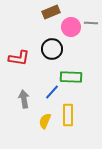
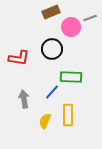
gray line: moved 1 px left, 5 px up; rotated 24 degrees counterclockwise
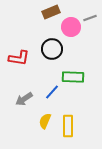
green rectangle: moved 2 px right
gray arrow: rotated 114 degrees counterclockwise
yellow rectangle: moved 11 px down
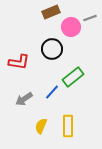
red L-shape: moved 4 px down
green rectangle: rotated 40 degrees counterclockwise
yellow semicircle: moved 4 px left, 5 px down
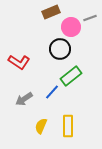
black circle: moved 8 px right
red L-shape: rotated 25 degrees clockwise
green rectangle: moved 2 px left, 1 px up
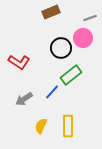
pink circle: moved 12 px right, 11 px down
black circle: moved 1 px right, 1 px up
green rectangle: moved 1 px up
